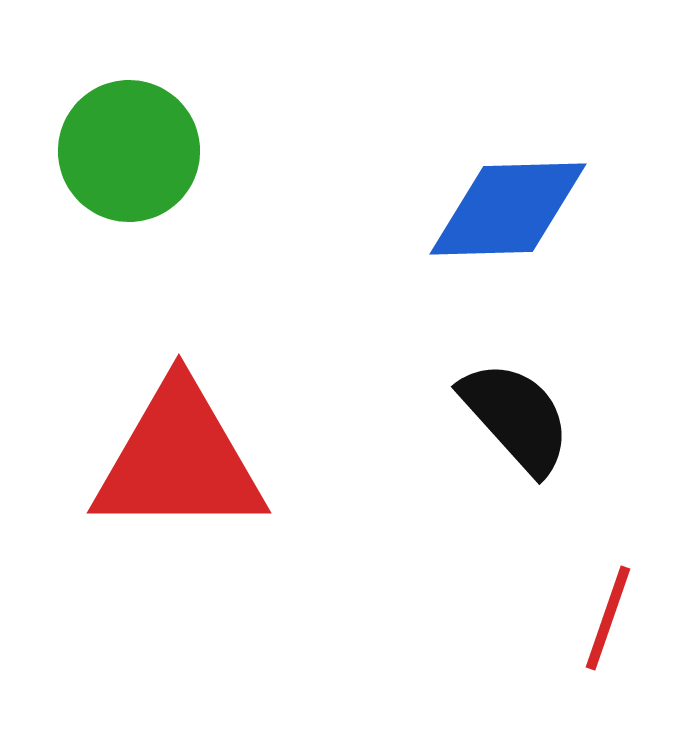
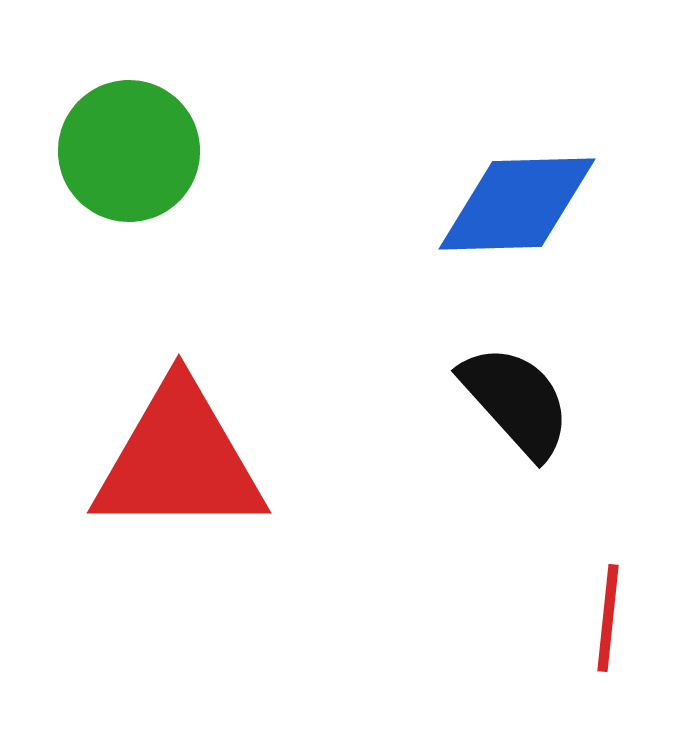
blue diamond: moved 9 px right, 5 px up
black semicircle: moved 16 px up
red line: rotated 13 degrees counterclockwise
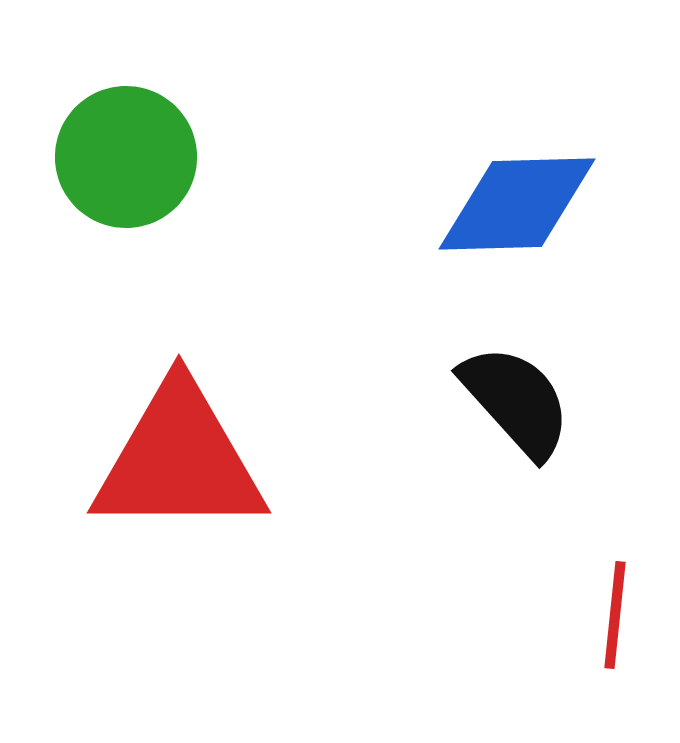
green circle: moved 3 px left, 6 px down
red line: moved 7 px right, 3 px up
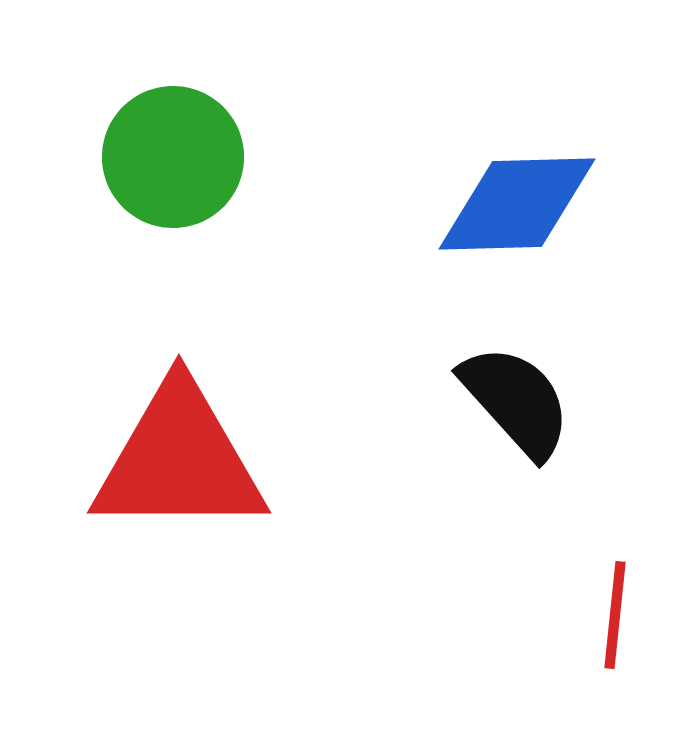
green circle: moved 47 px right
